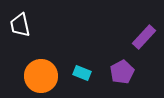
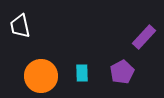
white trapezoid: moved 1 px down
cyan rectangle: rotated 66 degrees clockwise
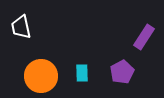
white trapezoid: moved 1 px right, 1 px down
purple rectangle: rotated 10 degrees counterclockwise
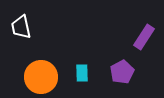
orange circle: moved 1 px down
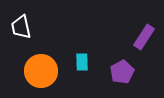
cyan rectangle: moved 11 px up
orange circle: moved 6 px up
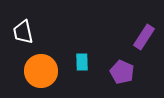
white trapezoid: moved 2 px right, 5 px down
purple pentagon: rotated 20 degrees counterclockwise
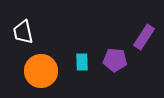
purple pentagon: moved 7 px left, 12 px up; rotated 20 degrees counterclockwise
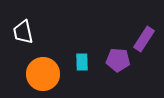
purple rectangle: moved 2 px down
purple pentagon: moved 3 px right
orange circle: moved 2 px right, 3 px down
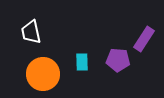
white trapezoid: moved 8 px right
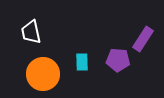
purple rectangle: moved 1 px left
